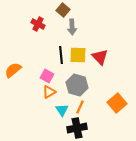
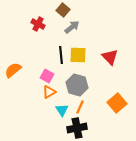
gray arrow: rotated 126 degrees counterclockwise
red triangle: moved 10 px right
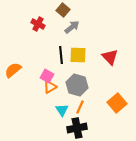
orange triangle: moved 1 px right, 5 px up
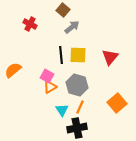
red cross: moved 8 px left
red triangle: rotated 24 degrees clockwise
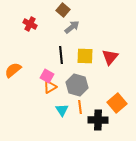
yellow square: moved 7 px right, 1 px down
orange line: rotated 32 degrees counterclockwise
black cross: moved 21 px right, 8 px up; rotated 12 degrees clockwise
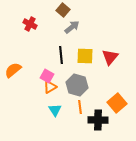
cyan triangle: moved 7 px left
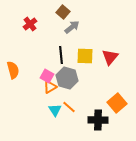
brown square: moved 2 px down
red cross: rotated 24 degrees clockwise
orange semicircle: rotated 114 degrees clockwise
gray hexagon: moved 10 px left, 7 px up
orange line: moved 11 px left; rotated 40 degrees counterclockwise
